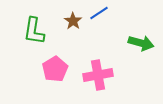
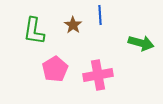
blue line: moved 1 px right, 2 px down; rotated 60 degrees counterclockwise
brown star: moved 4 px down
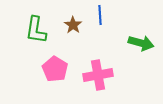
green L-shape: moved 2 px right, 1 px up
pink pentagon: rotated 10 degrees counterclockwise
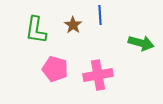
pink pentagon: rotated 15 degrees counterclockwise
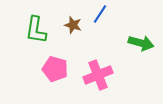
blue line: moved 1 px up; rotated 36 degrees clockwise
brown star: rotated 18 degrees counterclockwise
pink cross: rotated 12 degrees counterclockwise
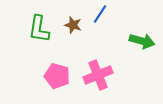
green L-shape: moved 3 px right, 1 px up
green arrow: moved 1 px right, 2 px up
pink pentagon: moved 2 px right, 7 px down
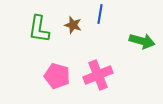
blue line: rotated 24 degrees counterclockwise
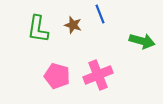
blue line: rotated 30 degrees counterclockwise
green L-shape: moved 1 px left
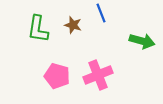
blue line: moved 1 px right, 1 px up
